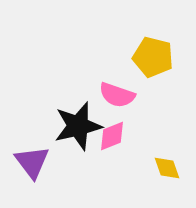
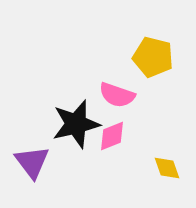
black star: moved 2 px left, 2 px up
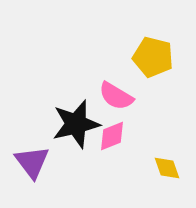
pink semicircle: moved 1 px left, 1 px down; rotated 12 degrees clockwise
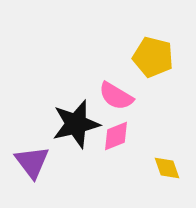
pink diamond: moved 4 px right
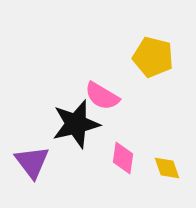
pink semicircle: moved 14 px left
pink diamond: moved 7 px right, 22 px down; rotated 60 degrees counterclockwise
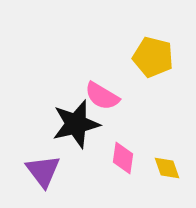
purple triangle: moved 11 px right, 9 px down
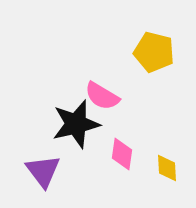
yellow pentagon: moved 1 px right, 5 px up
pink diamond: moved 1 px left, 4 px up
yellow diamond: rotated 16 degrees clockwise
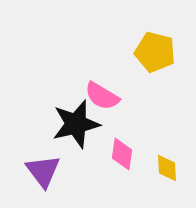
yellow pentagon: moved 1 px right
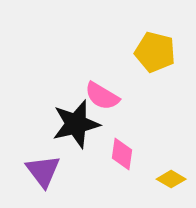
yellow diamond: moved 4 px right, 11 px down; rotated 56 degrees counterclockwise
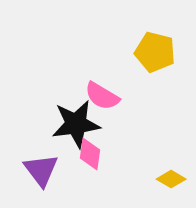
black star: rotated 6 degrees clockwise
pink diamond: moved 32 px left
purple triangle: moved 2 px left, 1 px up
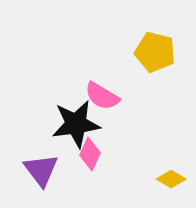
pink diamond: rotated 16 degrees clockwise
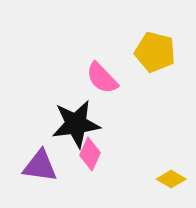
pink semicircle: moved 18 px up; rotated 15 degrees clockwise
purple triangle: moved 1 px left, 4 px up; rotated 45 degrees counterclockwise
